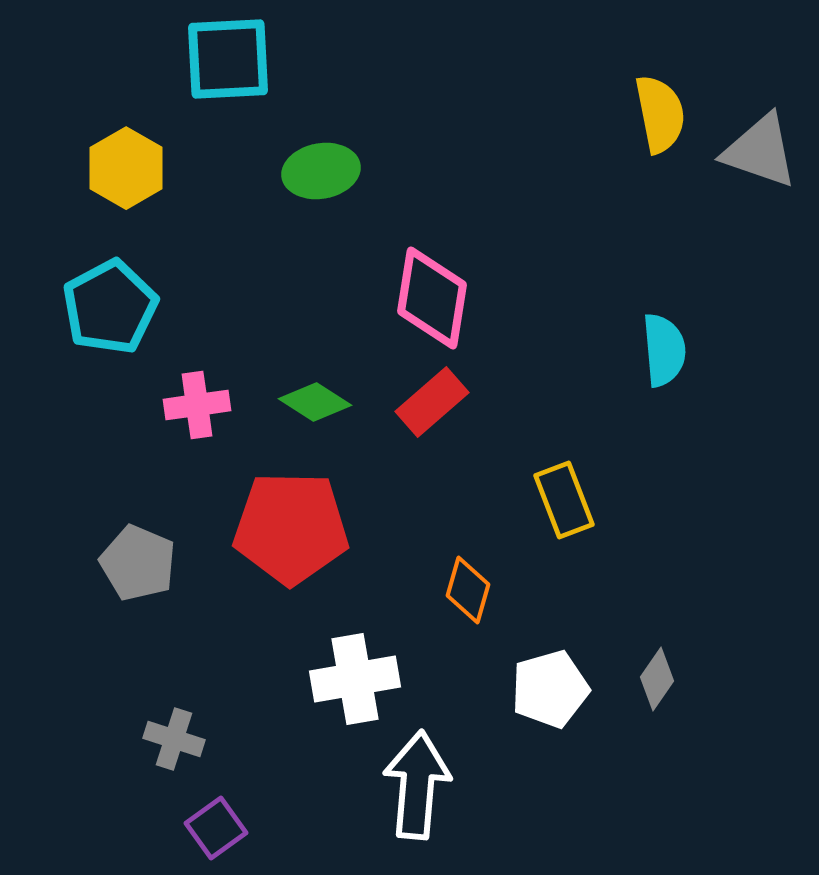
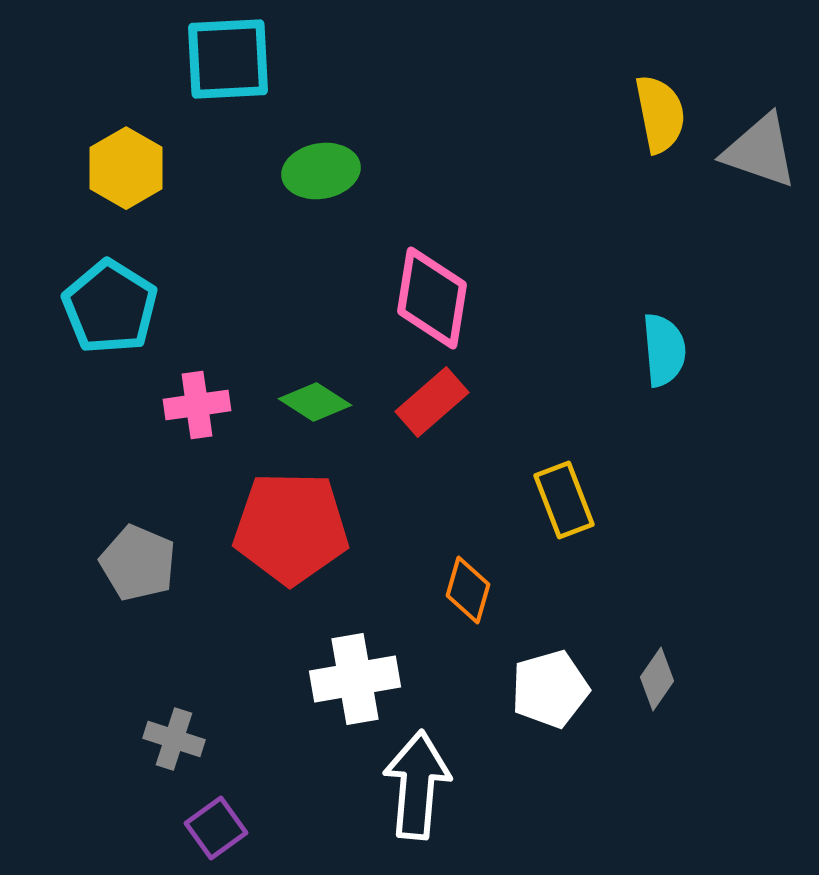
cyan pentagon: rotated 12 degrees counterclockwise
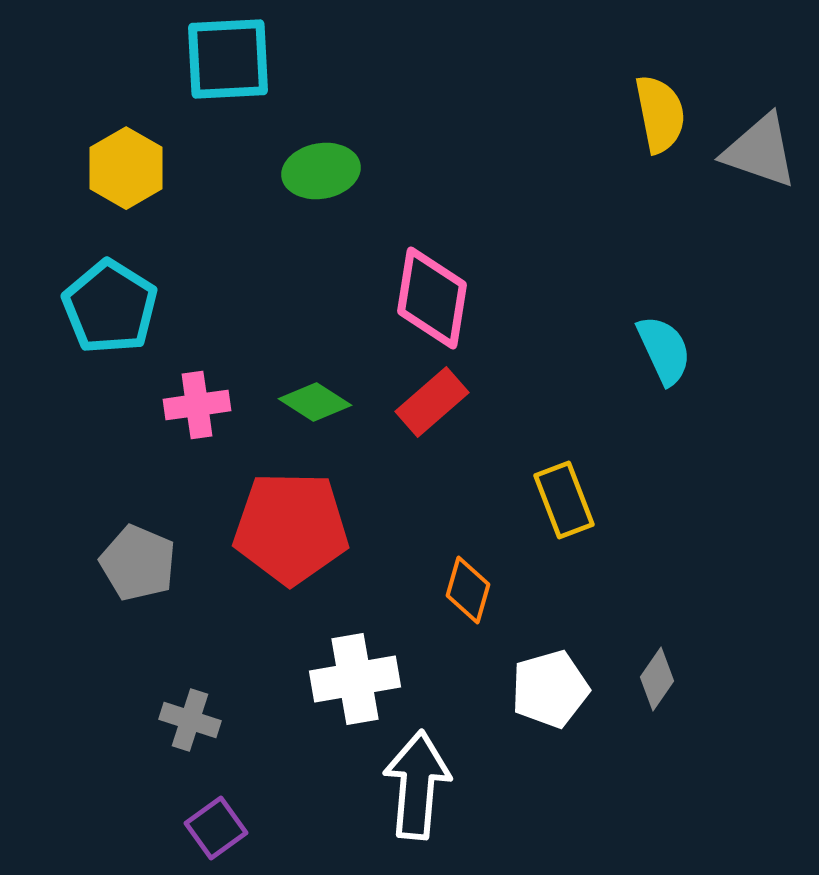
cyan semicircle: rotated 20 degrees counterclockwise
gray cross: moved 16 px right, 19 px up
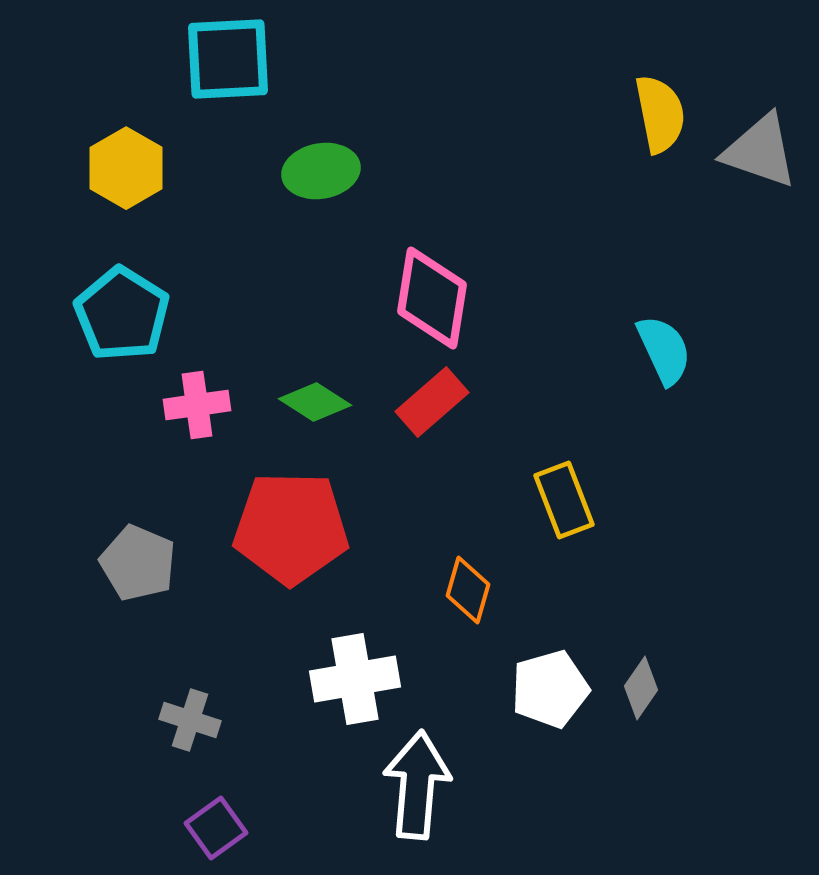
cyan pentagon: moved 12 px right, 7 px down
gray diamond: moved 16 px left, 9 px down
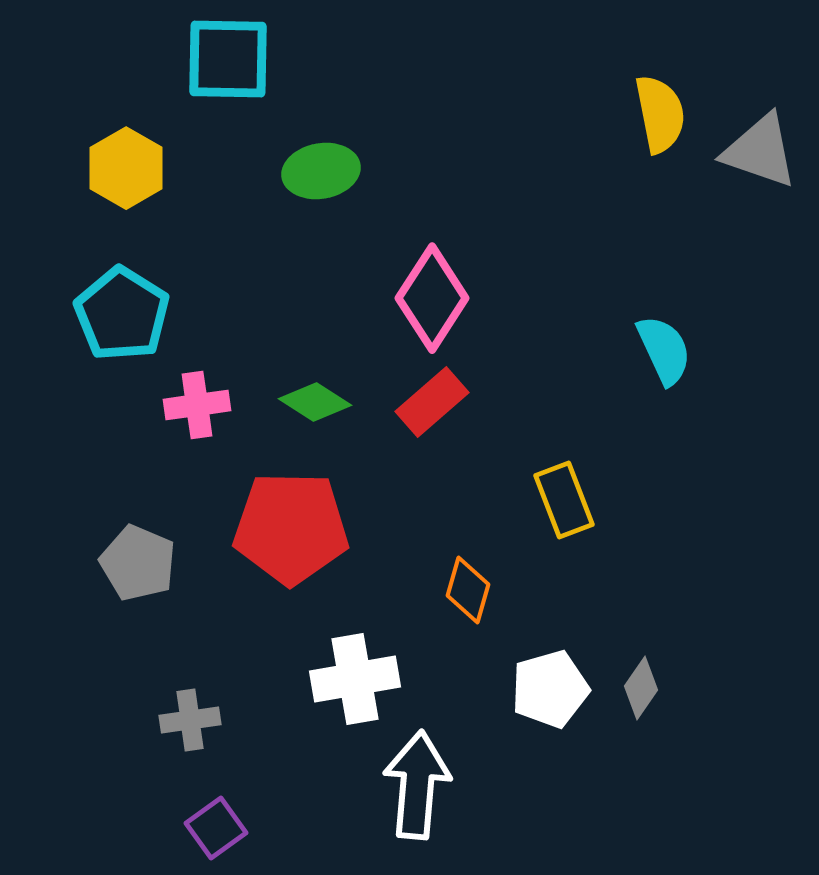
cyan square: rotated 4 degrees clockwise
pink diamond: rotated 24 degrees clockwise
gray cross: rotated 26 degrees counterclockwise
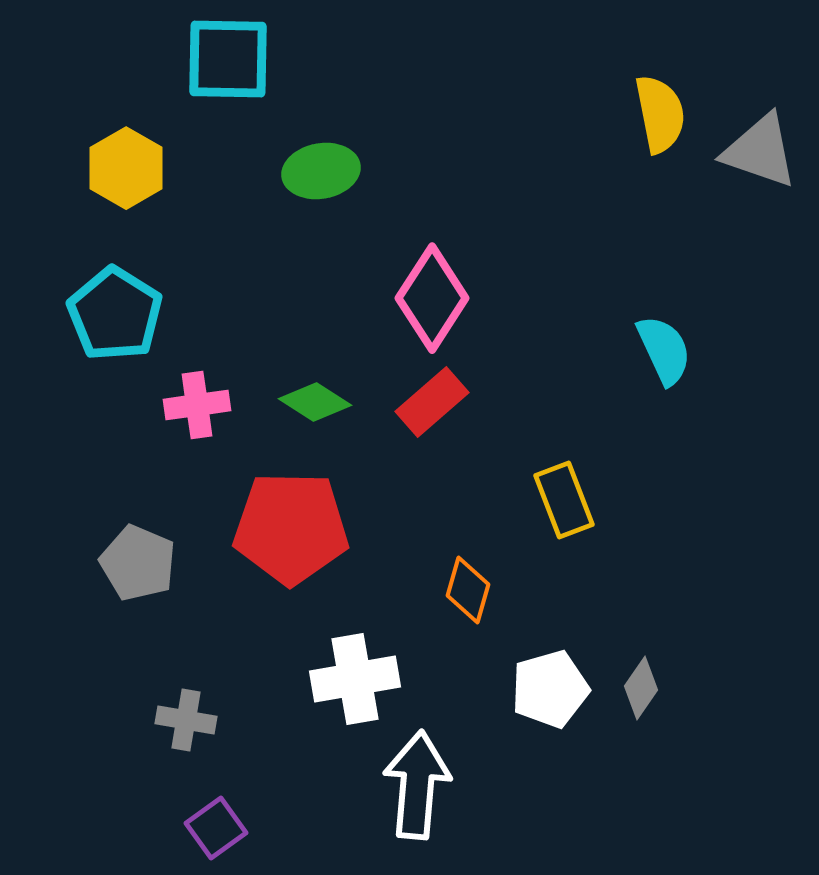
cyan pentagon: moved 7 px left
gray cross: moved 4 px left; rotated 18 degrees clockwise
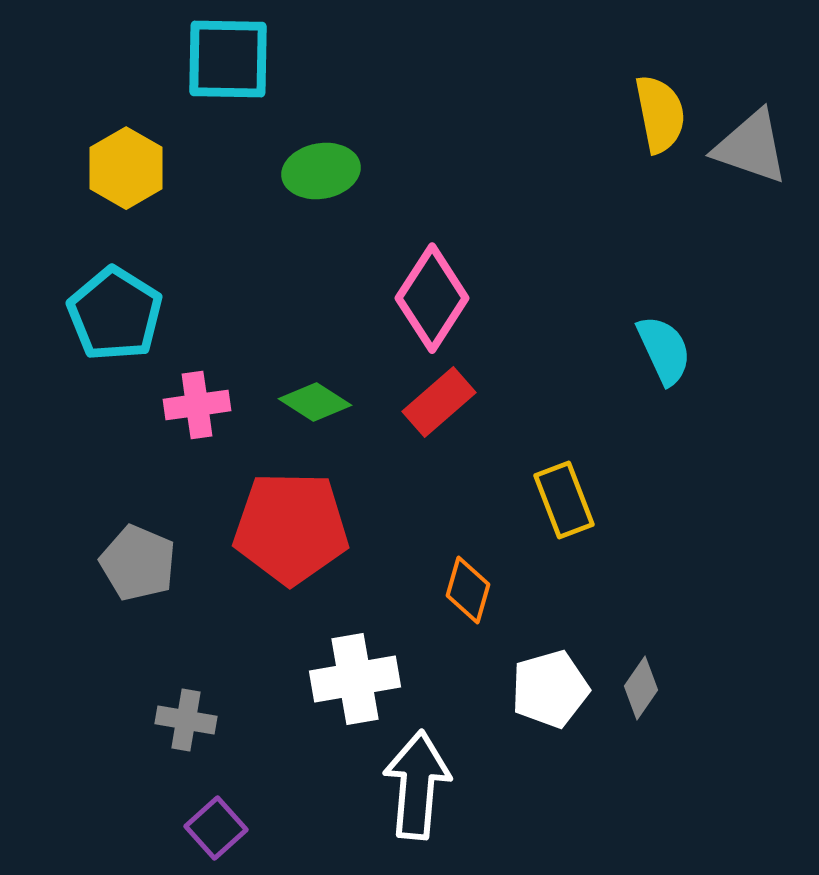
gray triangle: moved 9 px left, 4 px up
red rectangle: moved 7 px right
purple square: rotated 6 degrees counterclockwise
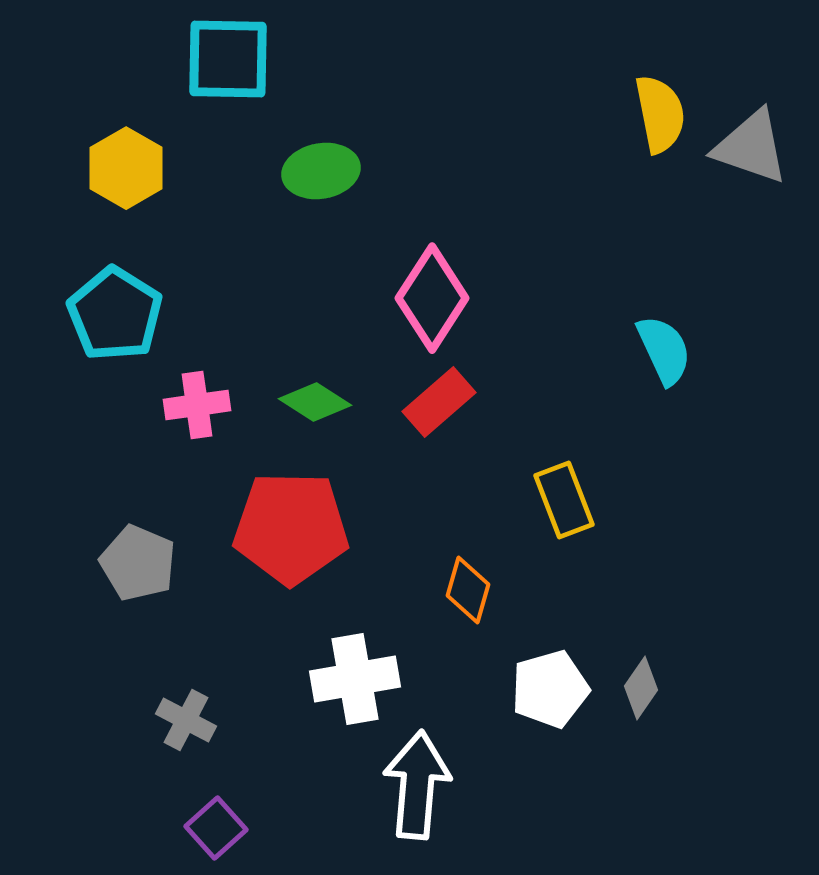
gray cross: rotated 18 degrees clockwise
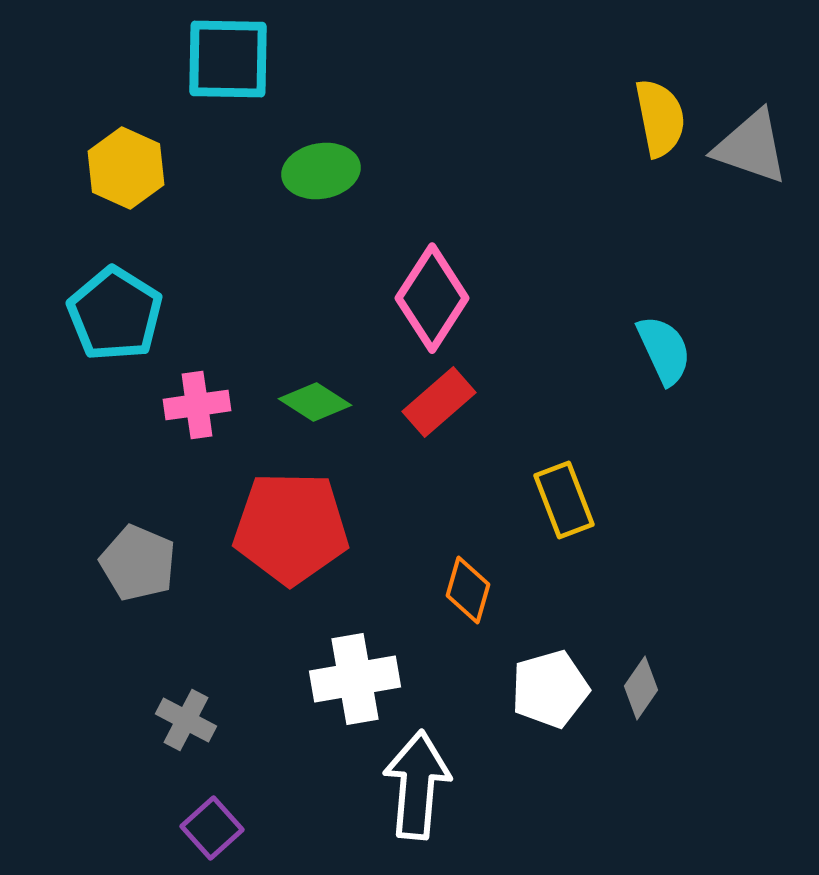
yellow semicircle: moved 4 px down
yellow hexagon: rotated 6 degrees counterclockwise
purple square: moved 4 px left
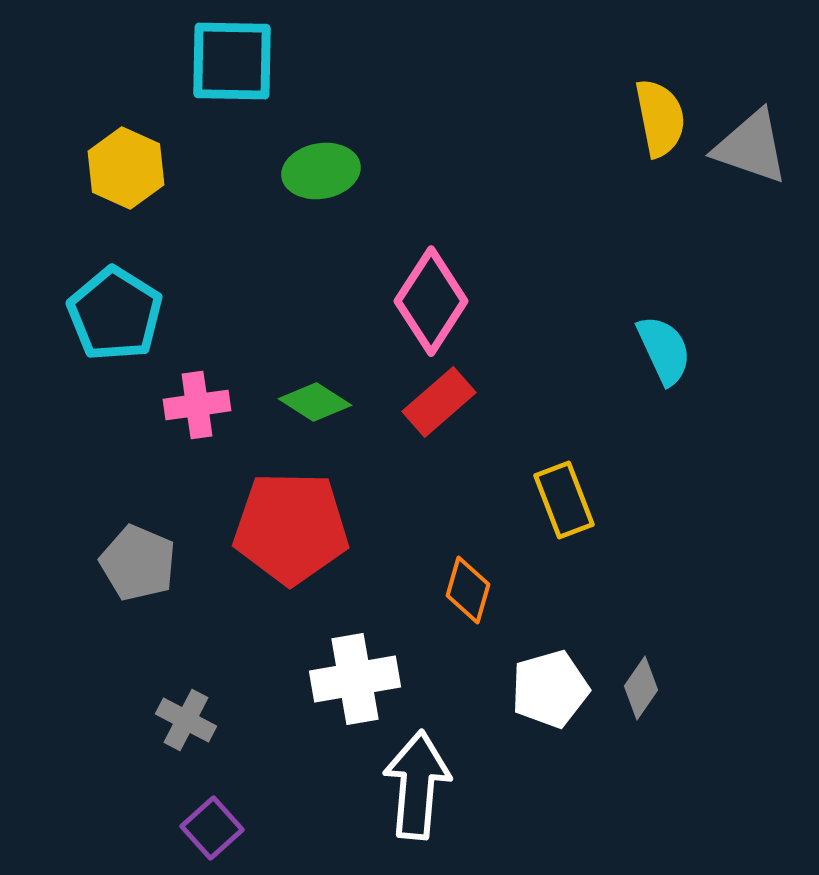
cyan square: moved 4 px right, 2 px down
pink diamond: moved 1 px left, 3 px down
